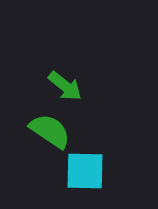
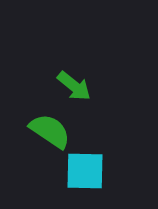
green arrow: moved 9 px right
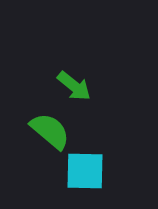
green semicircle: rotated 6 degrees clockwise
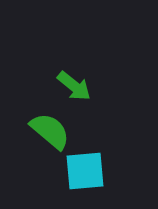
cyan square: rotated 6 degrees counterclockwise
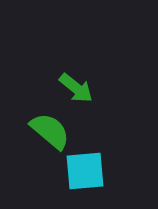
green arrow: moved 2 px right, 2 px down
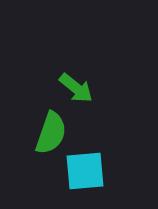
green semicircle: moved 1 px right, 2 px down; rotated 69 degrees clockwise
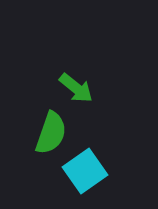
cyan square: rotated 30 degrees counterclockwise
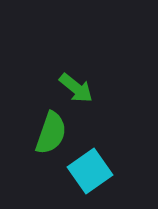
cyan square: moved 5 px right
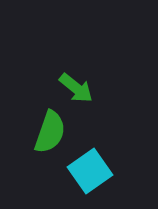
green semicircle: moved 1 px left, 1 px up
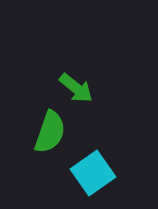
cyan square: moved 3 px right, 2 px down
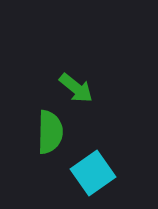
green semicircle: rotated 18 degrees counterclockwise
